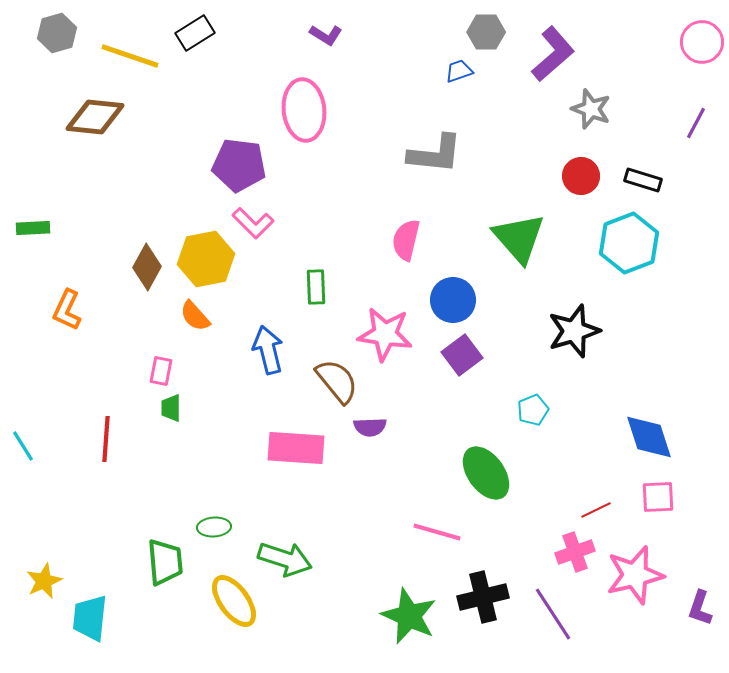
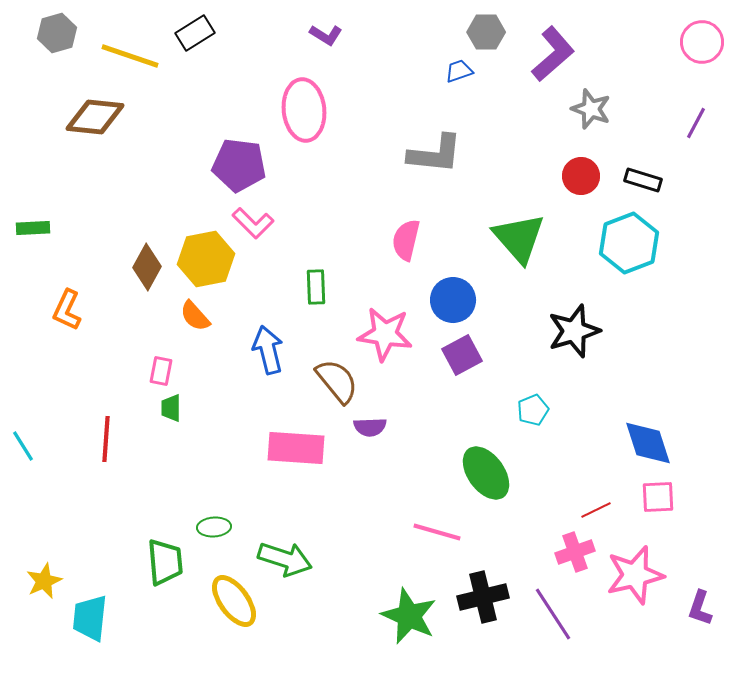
purple square at (462, 355): rotated 9 degrees clockwise
blue diamond at (649, 437): moved 1 px left, 6 px down
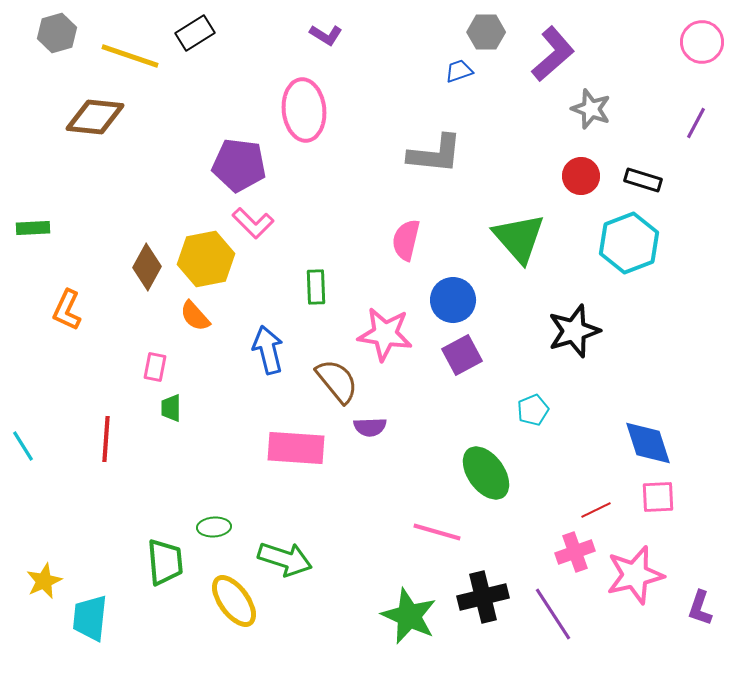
pink rectangle at (161, 371): moved 6 px left, 4 px up
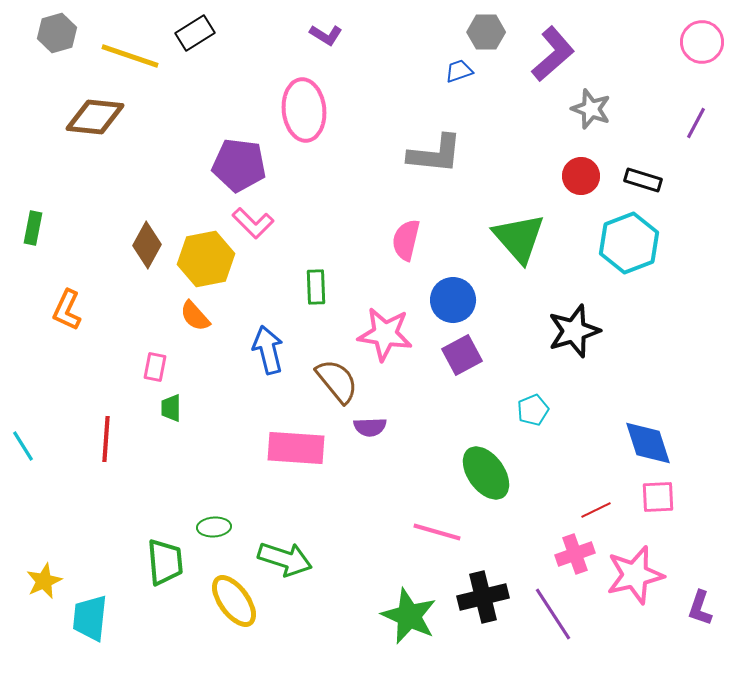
green rectangle at (33, 228): rotated 76 degrees counterclockwise
brown diamond at (147, 267): moved 22 px up
pink cross at (575, 552): moved 2 px down
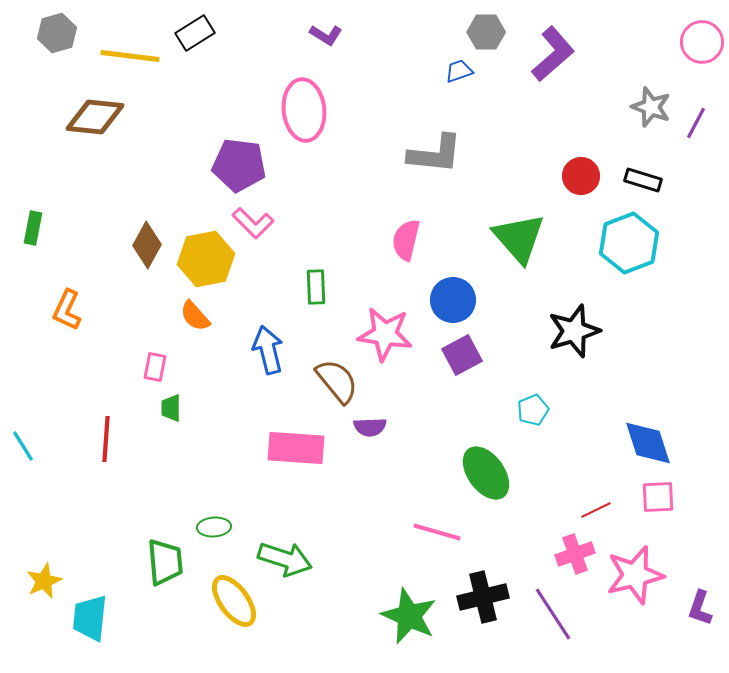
yellow line at (130, 56): rotated 12 degrees counterclockwise
gray star at (591, 109): moved 60 px right, 2 px up
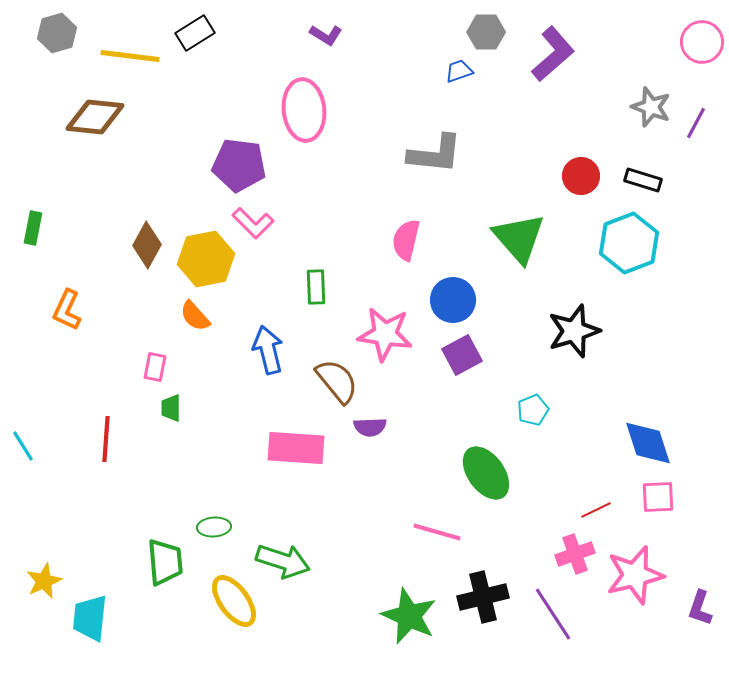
green arrow at (285, 559): moved 2 px left, 2 px down
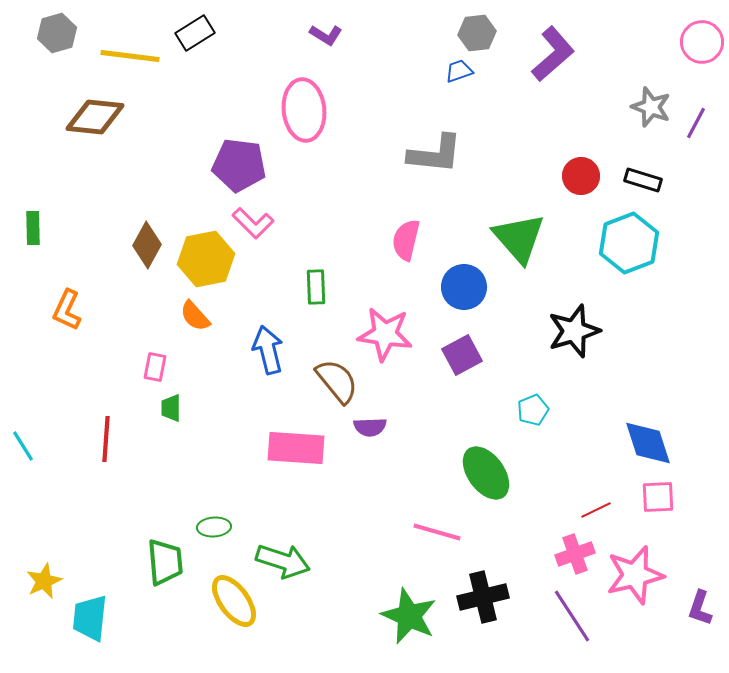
gray hexagon at (486, 32): moved 9 px left, 1 px down; rotated 6 degrees counterclockwise
green rectangle at (33, 228): rotated 12 degrees counterclockwise
blue circle at (453, 300): moved 11 px right, 13 px up
purple line at (553, 614): moved 19 px right, 2 px down
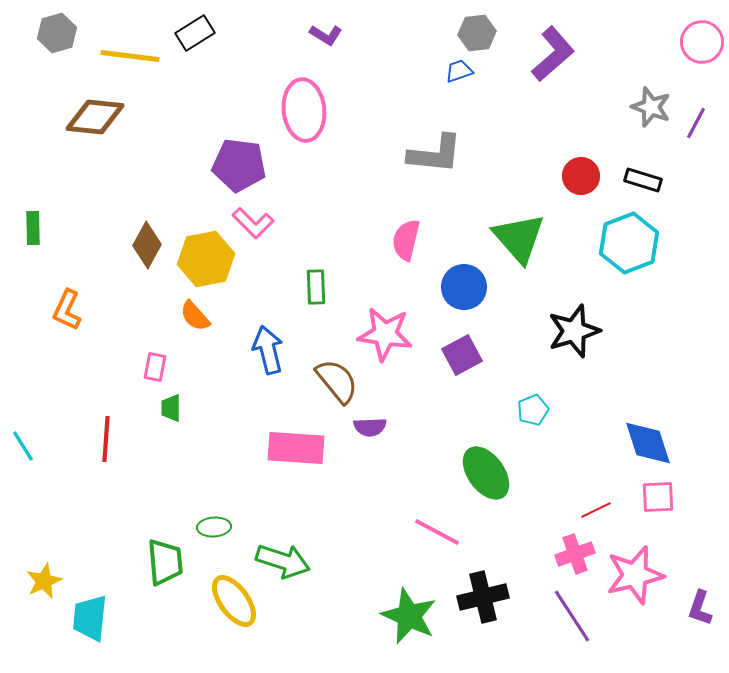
pink line at (437, 532): rotated 12 degrees clockwise
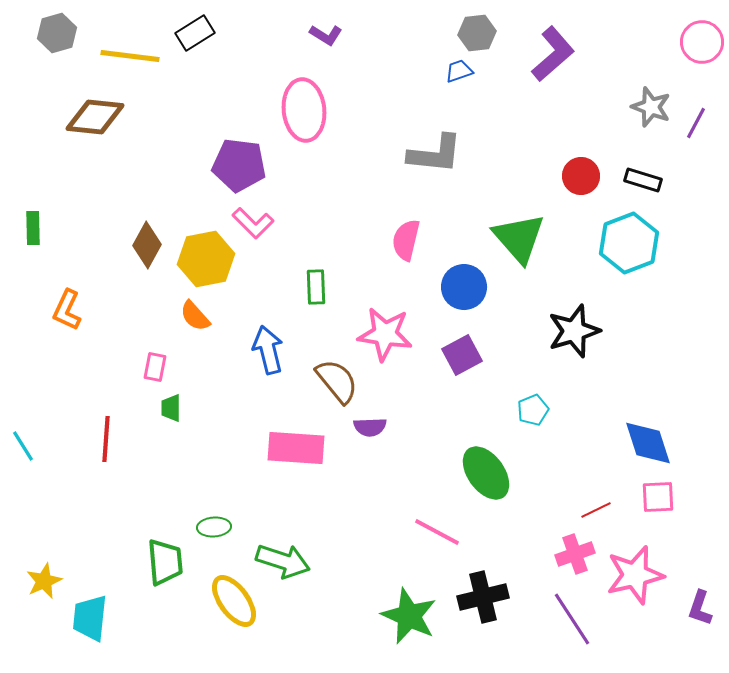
purple line at (572, 616): moved 3 px down
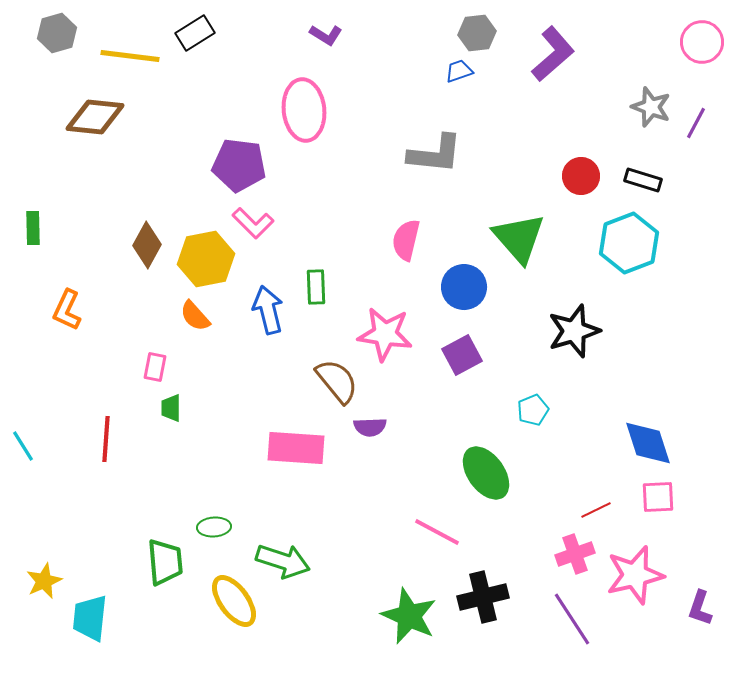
blue arrow at (268, 350): moved 40 px up
